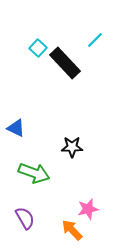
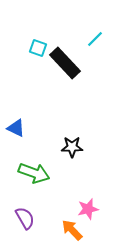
cyan line: moved 1 px up
cyan square: rotated 24 degrees counterclockwise
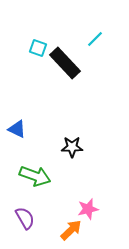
blue triangle: moved 1 px right, 1 px down
green arrow: moved 1 px right, 3 px down
orange arrow: moved 1 px left; rotated 90 degrees clockwise
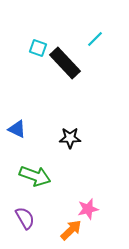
black star: moved 2 px left, 9 px up
